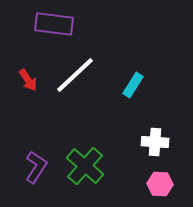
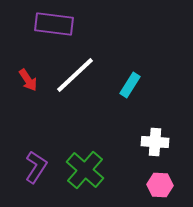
cyan rectangle: moved 3 px left
green cross: moved 4 px down
pink hexagon: moved 1 px down
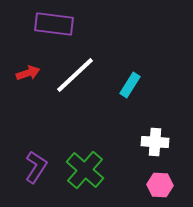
red arrow: moved 7 px up; rotated 75 degrees counterclockwise
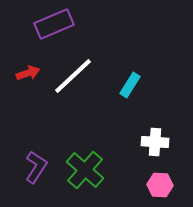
purple rectangle: rotated 30 degrees counterclockwise
white line: moved 2 px left, 1 px down
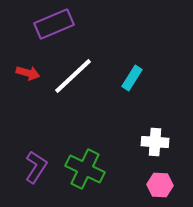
red arrow: rotated 35 degrees clockwise
cyan rectangle: moved 2 px right, 7 px up
green cross: moved 1 px up; rotated 15 degrees counterclockwise
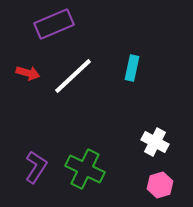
cyan rectangle: moved 10 px up; rotated 20 degrees counterclockwise
white cross: rotated 24 degrees clockwise
pink hexagon: rotated 20 degrees counterclockwise
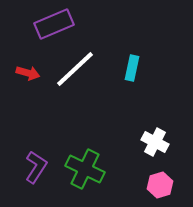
white line: moved 2 px right, 7 px up
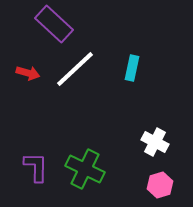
purple rectangle: rotated 66 degrees clockwise
purple L-shape: rotated 32 degrees counterclockwise
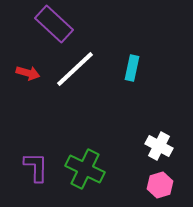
white cross: moved 4 px right, 4 px down
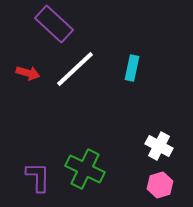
purple L-shape: moved 2 px right, 10 px down
